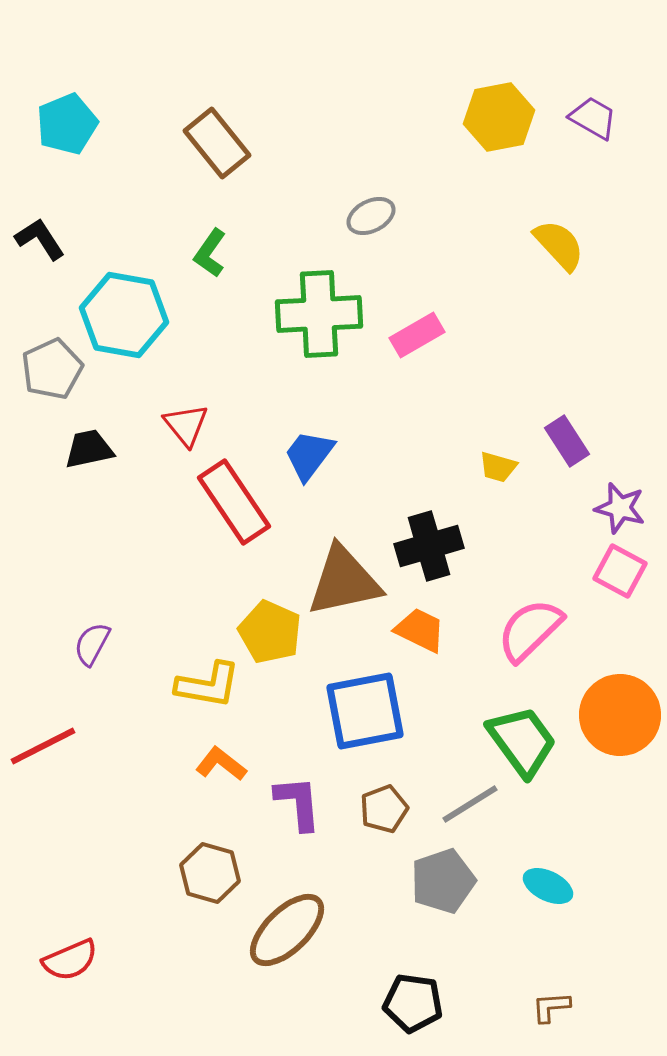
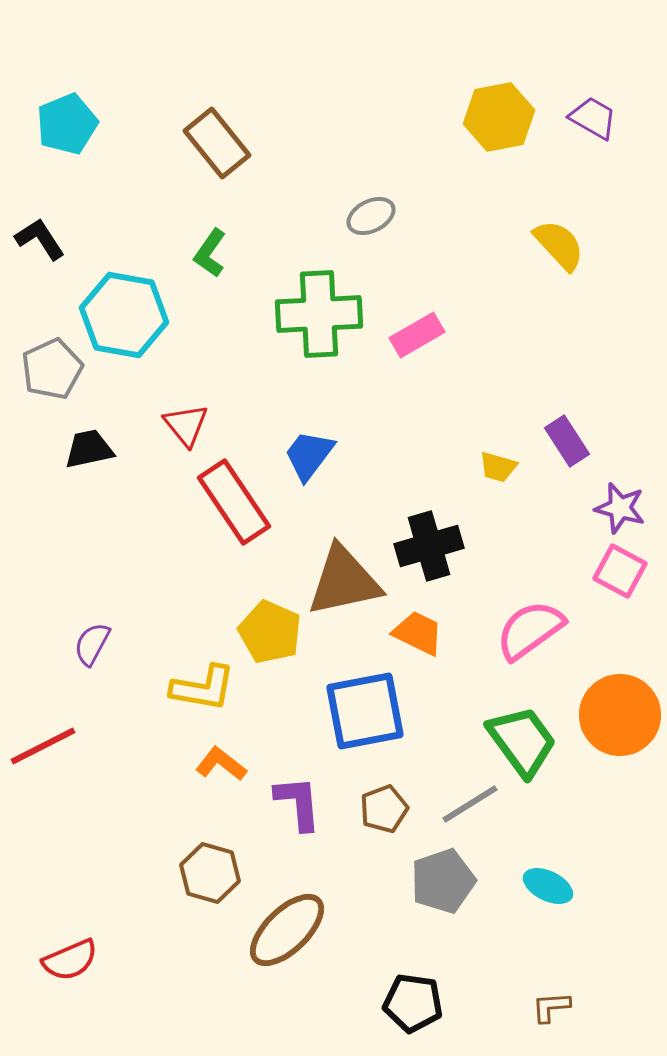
orange trapezoid at (420, 630): moved 2 px left, 3 px down
pink semicircle at (530, 630): rotated 8 degrees clockwise
yellow L-shape at (208, 685): moved 5 px left, 3 px down
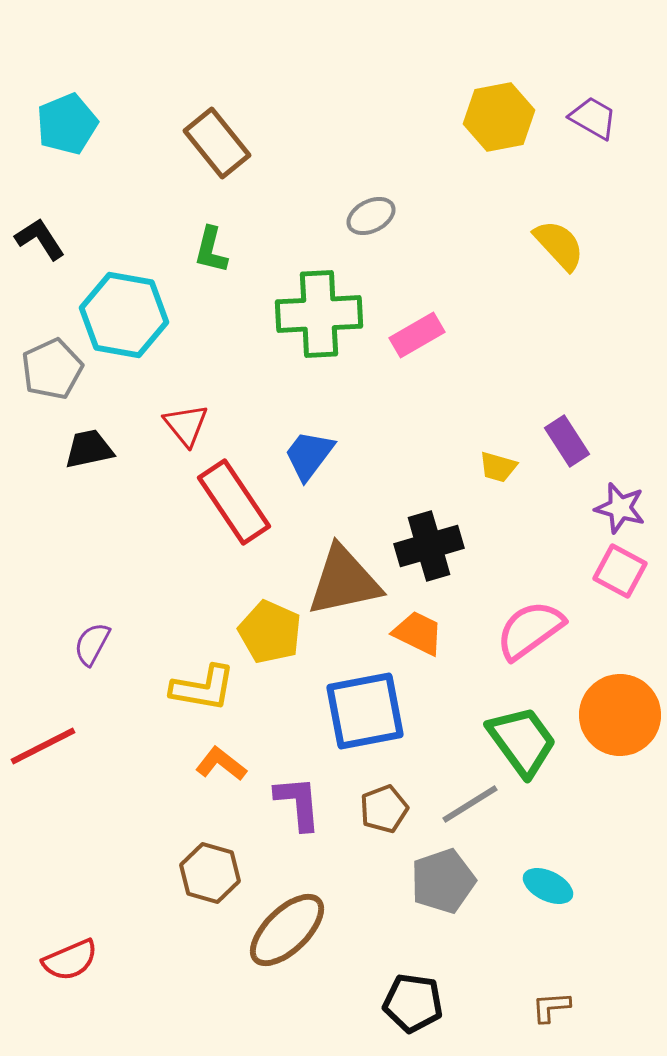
green L-shape at (210, 253): moved 1 px right, 3 px up; rotated 21 degrees counterclockwise
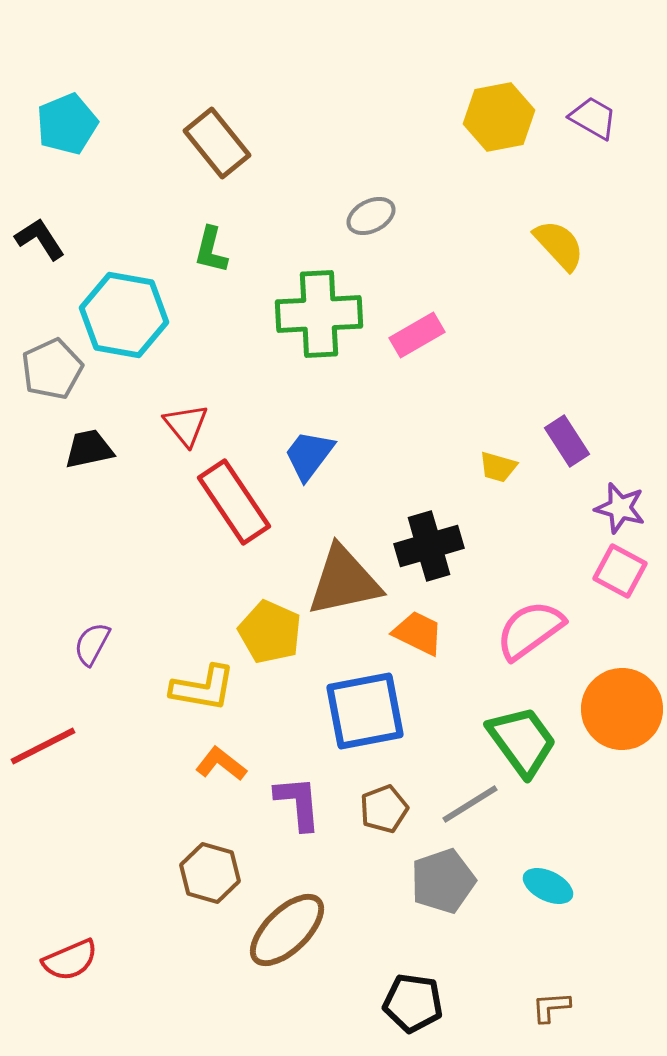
orange circle at (620, 715): moved 2 px right, 6 px up
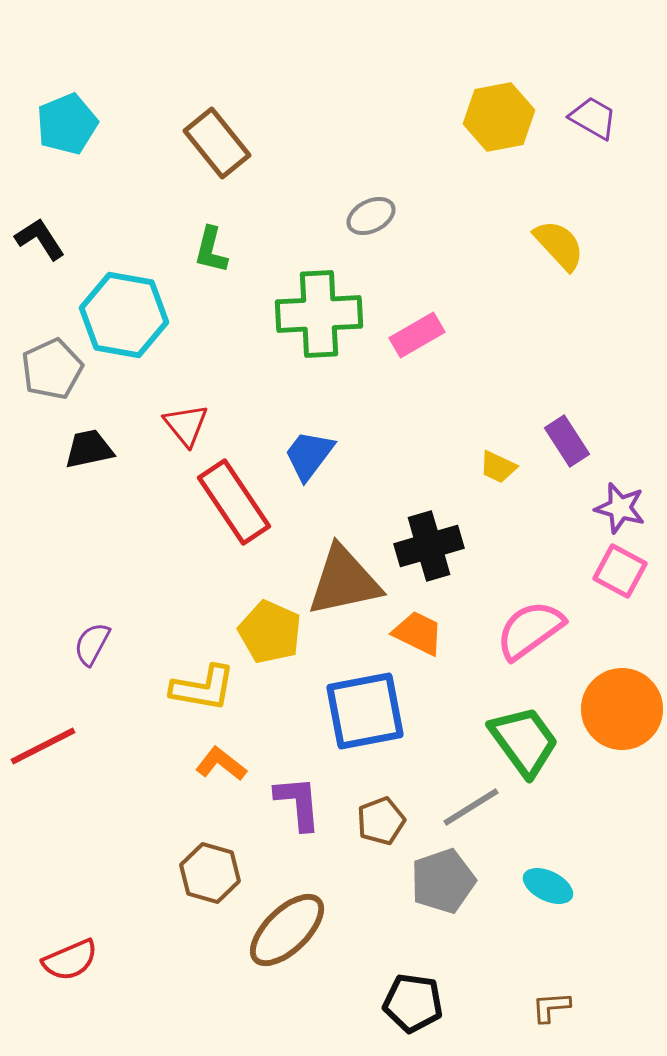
yellow trapezoid at (498, 467): rotated 9 degrees clockwise
green trapezoid at (522, 741): moved 2 px right
gray line at (470, 804): moved 1 px right, 3 px down
brown pentagon at (384, 809): moved 3 px left, 12 px down
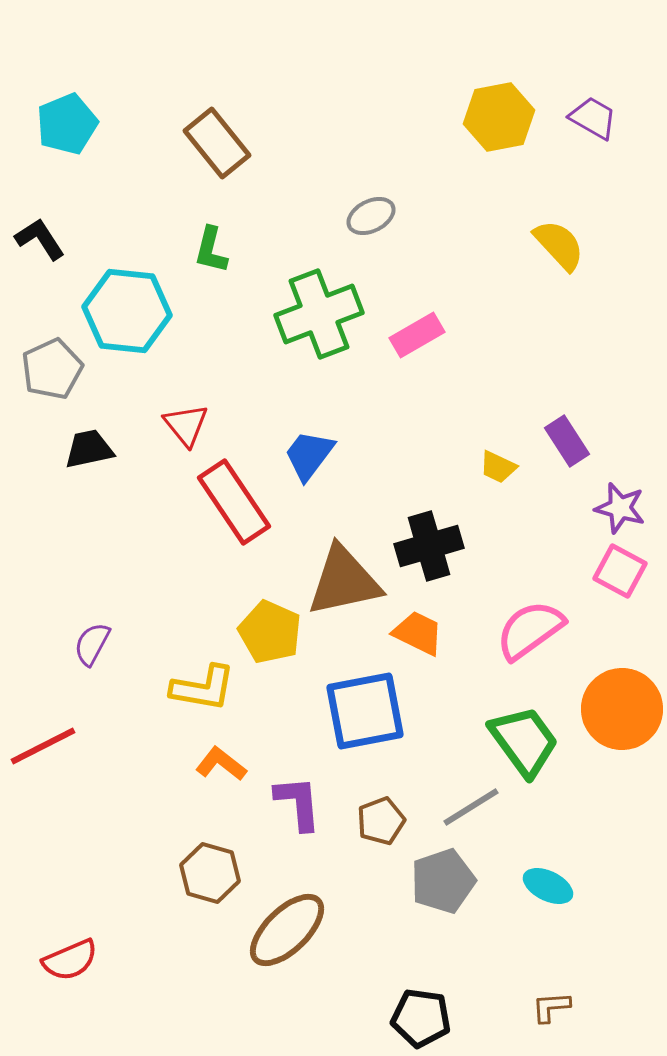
green cross at (319, 314): rotated 18 degrees counterclockwise
cyan hexagon at (124, 315): moved 3 px right, 4 px up; rotated 4 degrees counterclockwise
black pentagon at (413, 1003): moved 8 px right, 15 px down
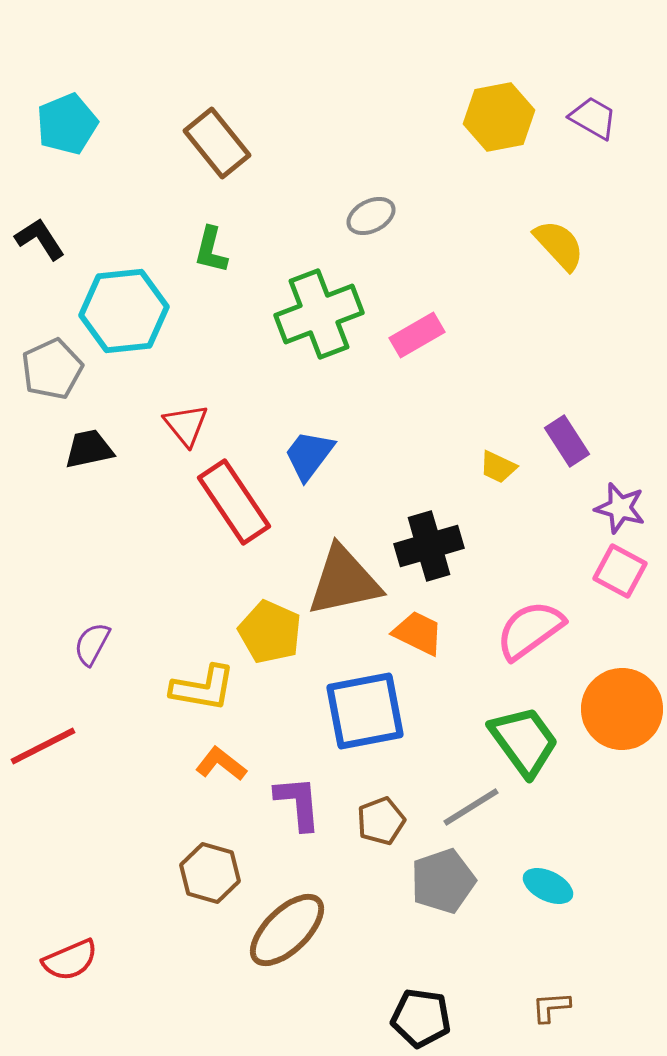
cyan hexagon at (127, 311): moved 3 px left; rotated 12 degrees counterclockwise
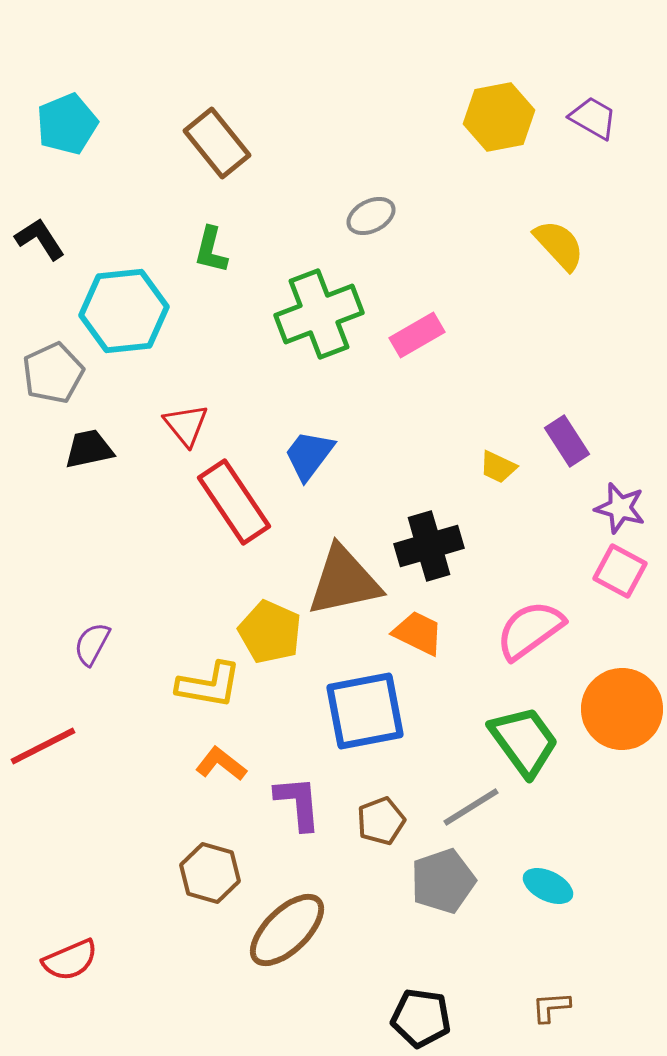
gray pentagon at (52, 369): moved 1 px right, 4 px down
yellow L-shape at (203, 688): moved 6 px right, 3 px up
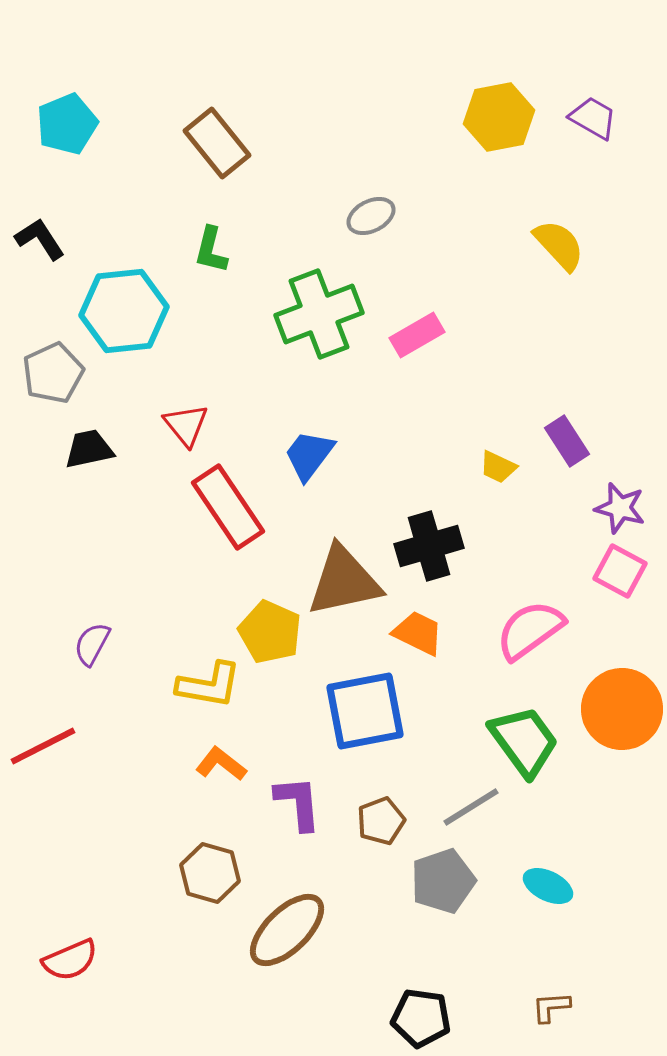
red rectangle at (234, 502): moved 6 px left, 5 px down
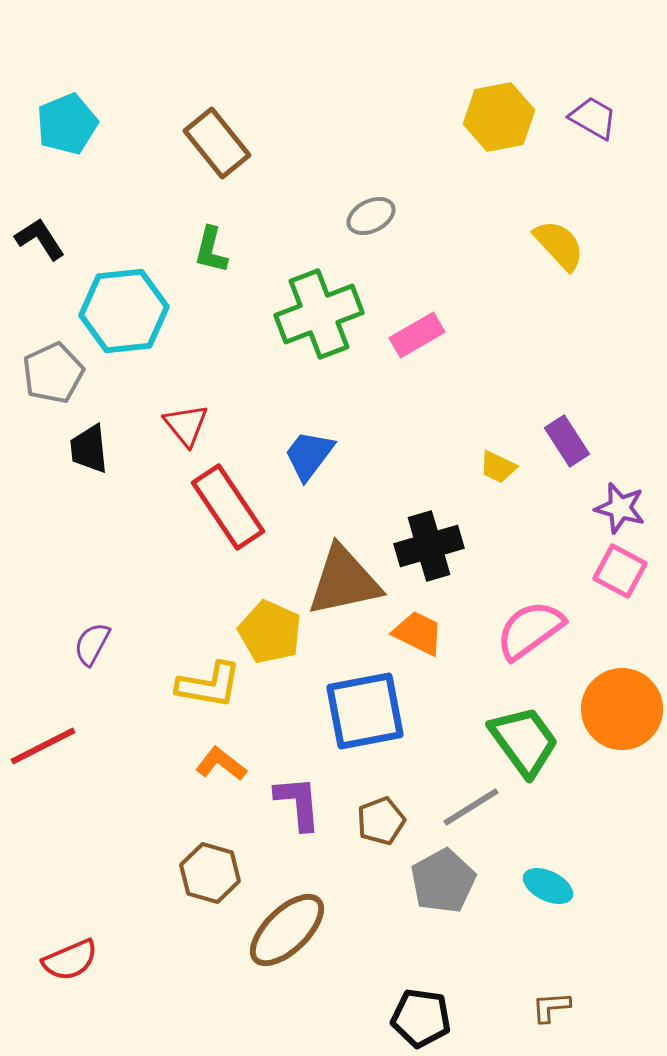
black trapezoid at (89, 449): rotated 84 degrees counterclockwise
gray pentagon at (443, 881): rotated 10 degrees counterclockwise
